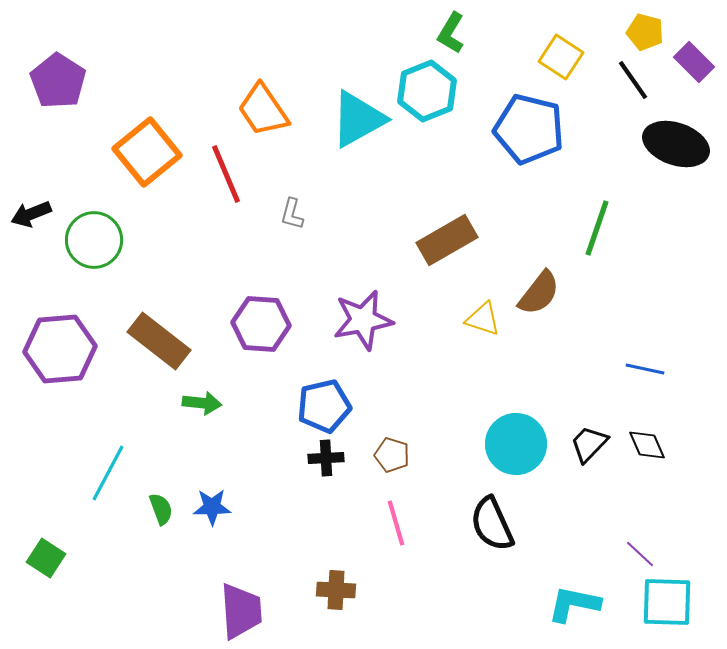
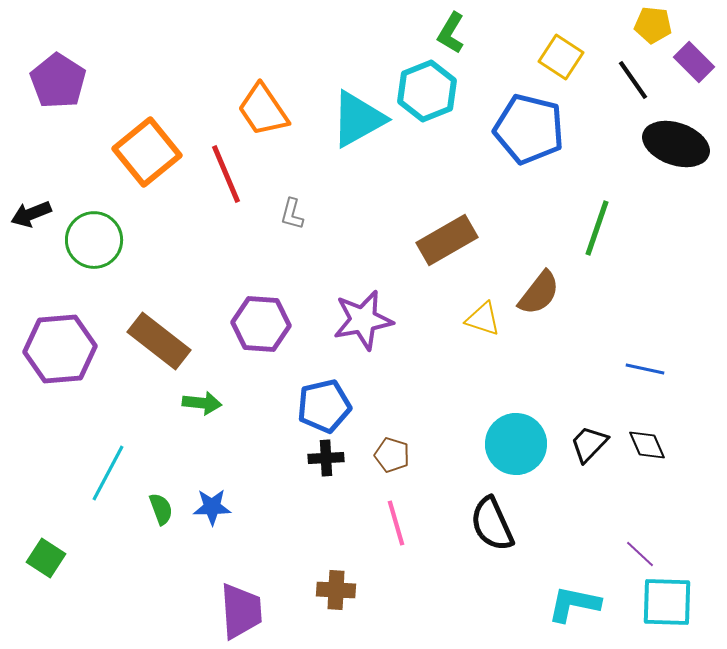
yellow pentagon at (645, 32): moved 8 px right, 7 px up; rotated 9 degrees counterclockwise
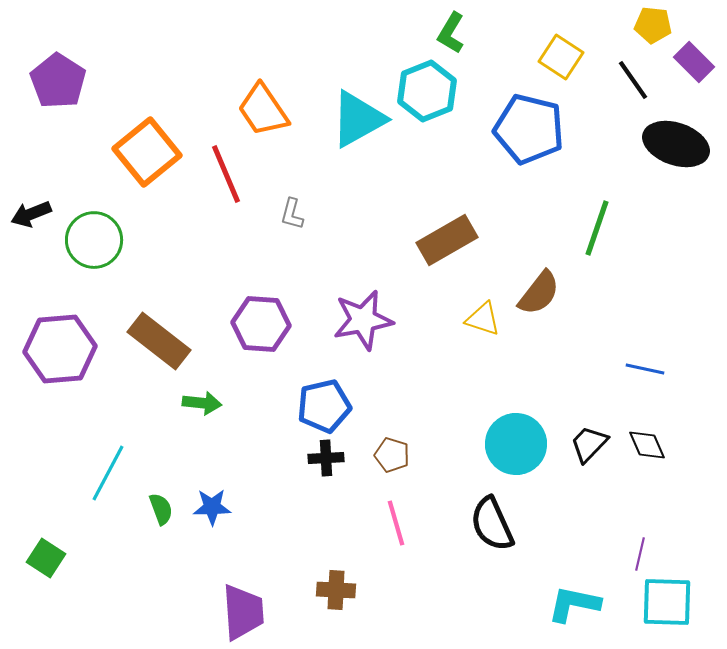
purple line at (640, 554): rotated 60 degrees clockwise
purple trapezoid at (241, 611): moved 2 px right, 1 px down
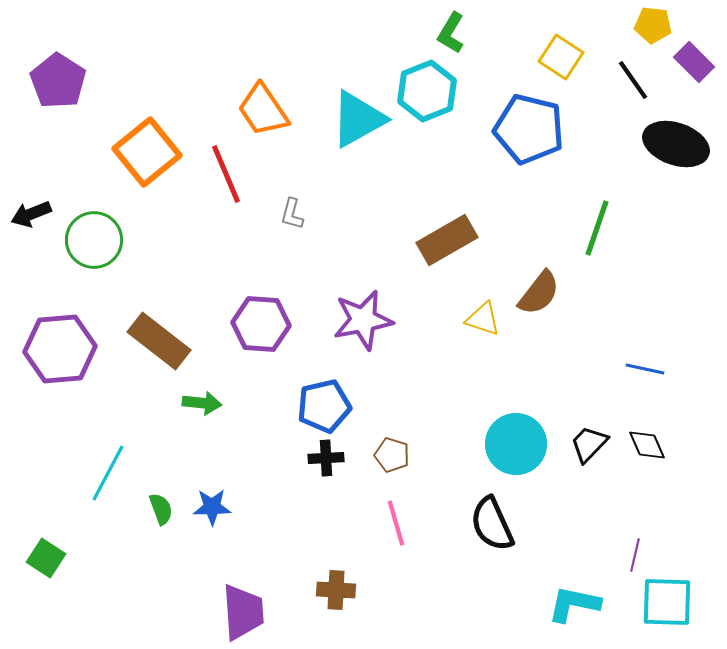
purple line at (640, 554): moved 5 px left, 1 px down
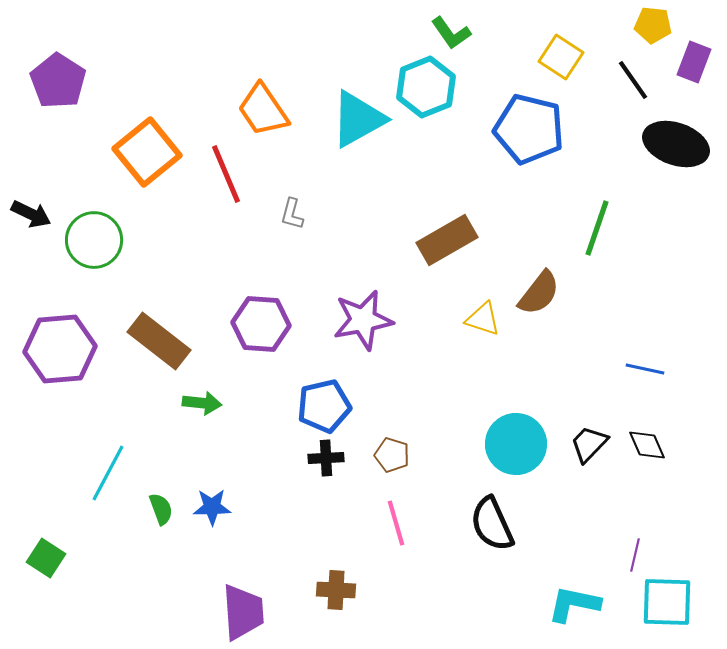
green L-shape at (451, 33): rotated 66 degrees counterclockwise
purple rectangle at (694, 62): rotated 66 degrees clockwise
cyan hexagon at (427, 91): moved 1 px left, 4 px up
black arrow at (31, 214): rotated 132 degrees counterclockwise
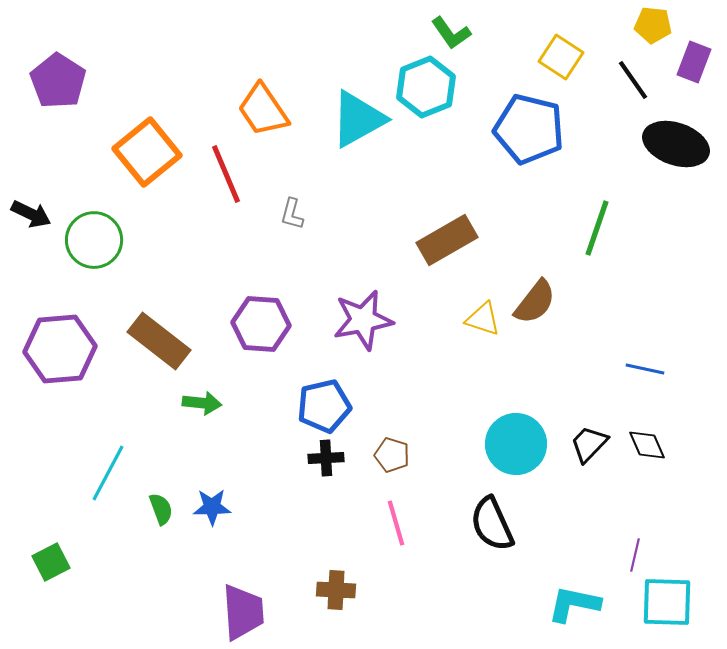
brown semicircle at (539, 293): moved 4 px left, 9 px down
green square at (46, 558): moved 5 px right, 4 px down; rotated 30 degrees clockwise
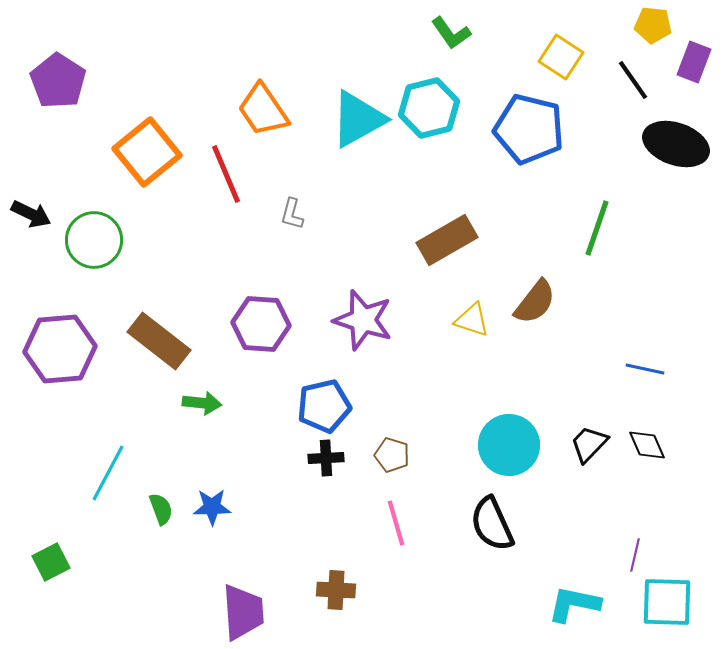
cyan hexagon at (426, 87): moved 3 px right, 21 px down; rotated 8 degrees clockwise
yellow triangle at (483, 319): moved 11 px left, 1 px down
purple star at (363, 320): rotated 28 degrees clockwise
cyan circle at (516, 444): moved 7 px left, 1 px down
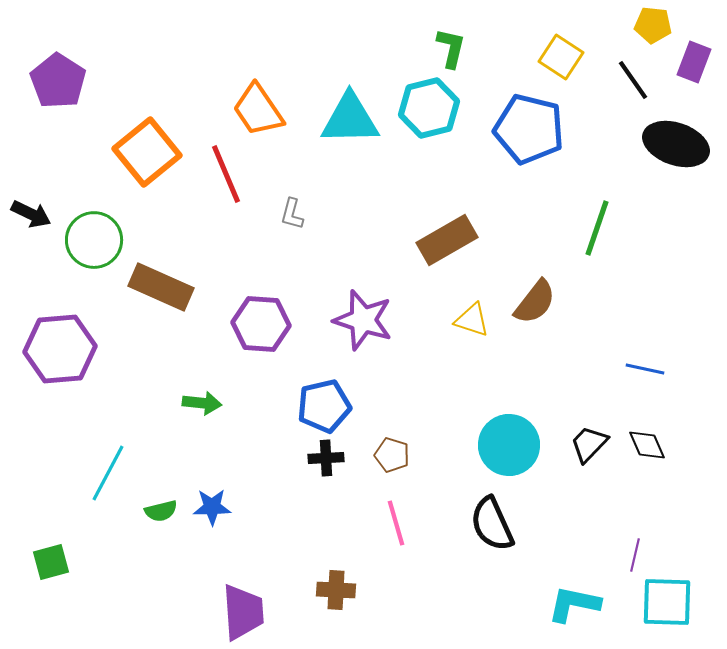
green L-shape at (451, 33): moved 15 px down; rotated 132 degrees counterclockwise
orange trapezoid at (263, 110): moved 5 px left
cyan triangle at (358, 119): moved 8 px left; rotated 28 degrees clockwise
brown rectangle at (159, 341): moved 2 px right, 54 px up; rotated 14 degrees counterclockwise
green semicircle at (161, 509): moved 2 px down; rotated 96 degrees clockwise
green square at (51, 562): rotated 12 degrees clockwise
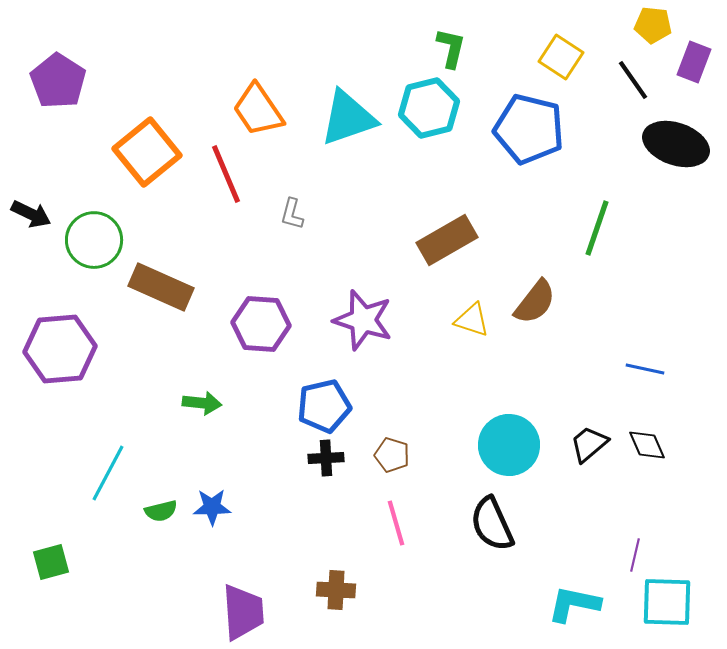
cyan triangle at (350, 119): moved 2 px left, 1 px up; rotated 18 degrees counterclockwise
black trapezoid at (589, 444): rotated 6 degrees clockwise
